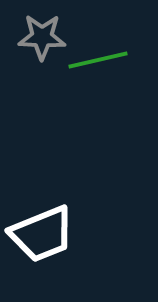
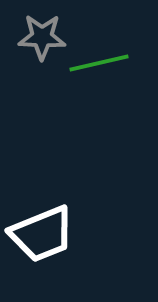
green line: moved 1 px right, 3 px down
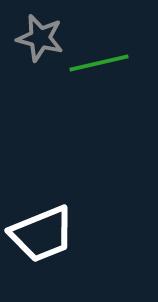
gray star: moved 2 px left, 1 px down; rotated 12 degrees clockwise
